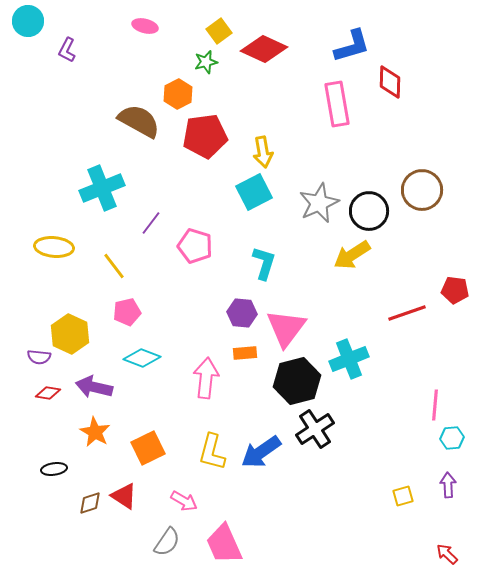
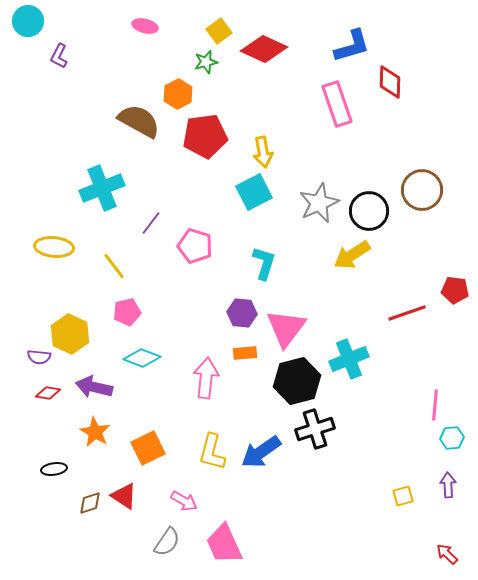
purple L-shape at (67, 50): moved 8 px left, 6 px down
pink rectangle at (337, 104): rotated 9 degrees counterclockwise
black cross at (315, 429): rotated 15 degrees clockwise
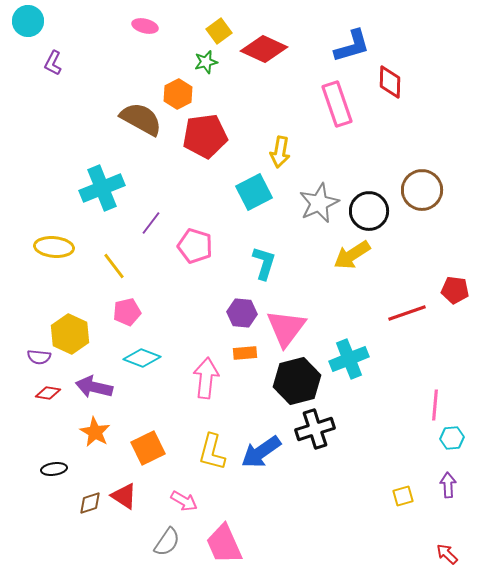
purple L-shape at (59, 56): moved 6 px left, 7 px down
brown semicircle at (139, 121): moved 2 px right, 2 px up
yellow arrow at (263, 152): moved 17 px right; rotated 20 degrees clockwise
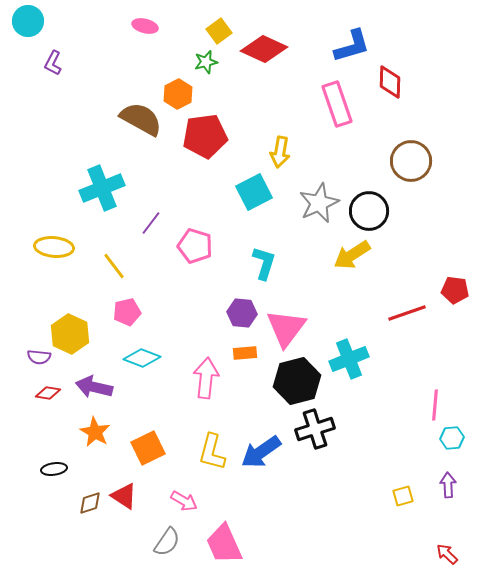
brown circle at (422, 190): moved 11 px left, 29 px up
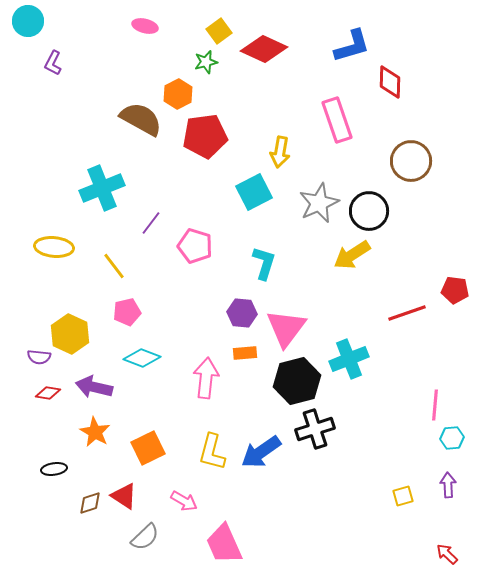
pink rectangle at (337, 104): moved 16 px down
gray semicircle at (167, 542): moved 22 px left, 5 px up; rotated 12 degrees clockwise
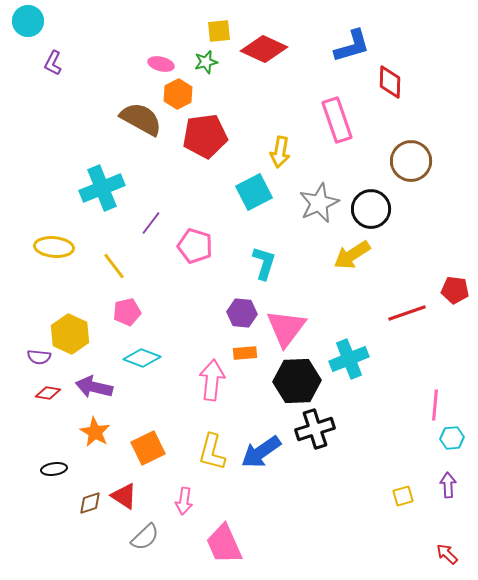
pink ellipse at (145, 26): moved 16 px right, 38 px down
yellow square at (219, 31): rotated 30 degrees clockwise
black circle at (369, 211): moved 2 px right, 2 px up
pink arrow at (206, 378): moved 6 px right, 2 px down
black hexagon at (297, 381): rotated 12 degrees clockwise
pink arrow at (184, 501): rotated 68 degrees clockwise
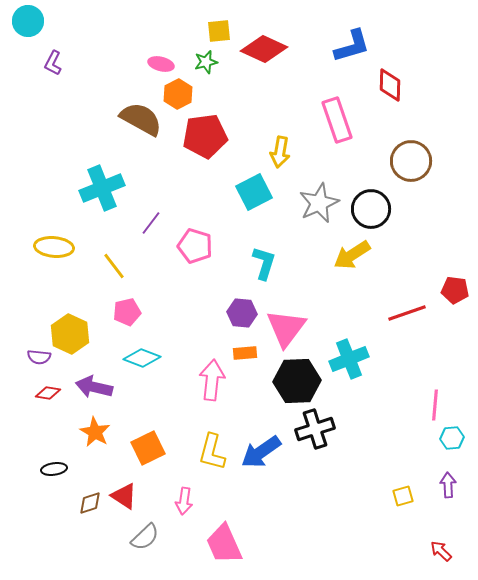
red diamond at (390, 82): moved 3 px down
red arrow at (447, 554): moved 6 px left, 3 px up
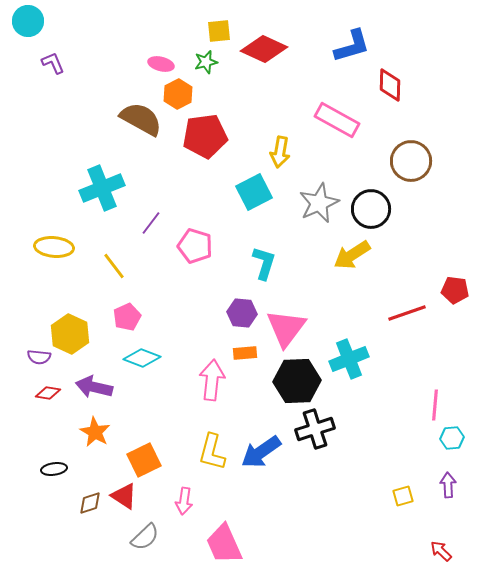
purple L-shape at (53, 63): rotated 130 degrees clockwise
pink rectangle at (337, 120): rotated 42 degrees counterclockwise
pink pentagon at (127, 312): moved 5 px down; rotated 12 degrees counterclockwise
orange square at (148, 448): moved 4 px left, 12 px down
